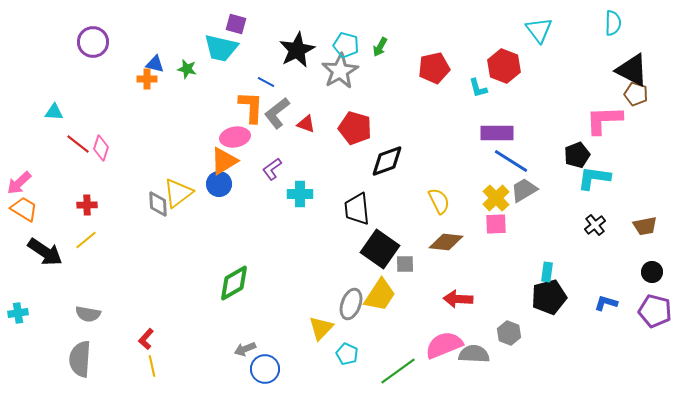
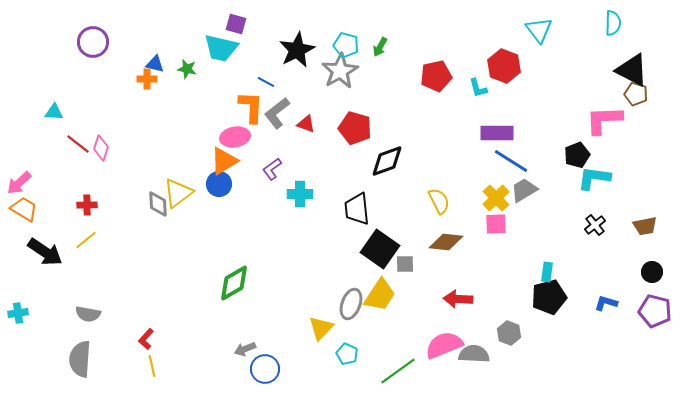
red pentagon at (434, 68): moved 2 px right, 8 px down
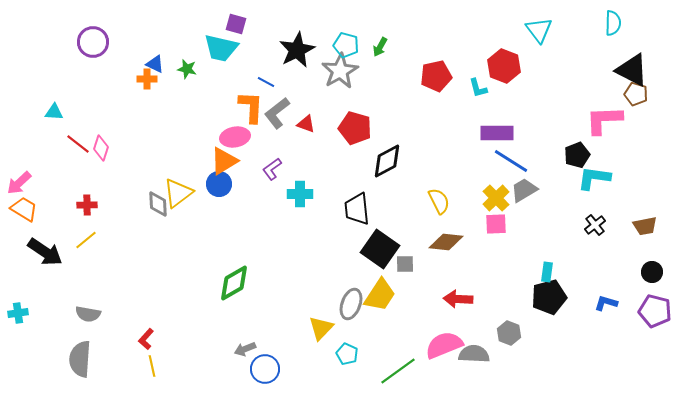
blue triangle at (155, 64): rotated 12 degrees clockwise
black diamond at (387, 161): rotated 9 degrees counterclockwise
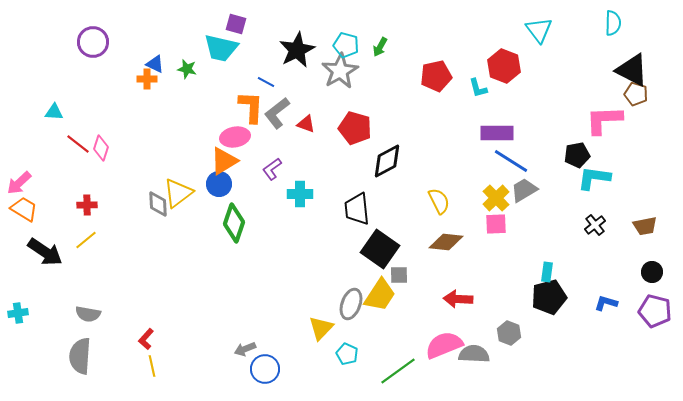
black pentagon at (577, 155): rotated 10 degrees clockwise
gray square at (405, 264): moved 6 px left, 11 px down
green diamond at (234, 283): moved 60 px up; rotated 42 degrees counterclockwise
gray semicircle at (80, 359): moved 3 px up
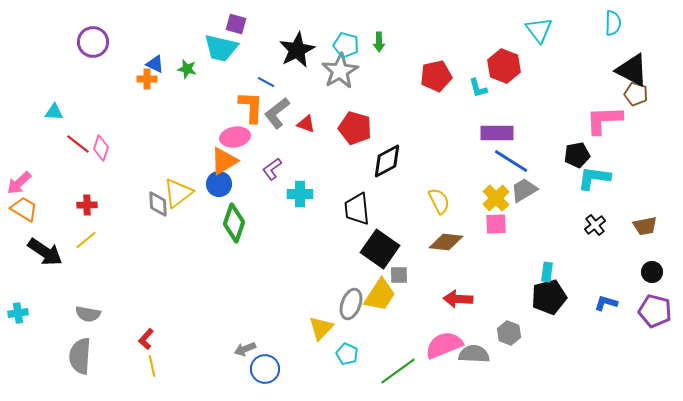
green arrow at (380, 47): moved 1 px left, 5 px up; rotated 30 degrees counterclockwise
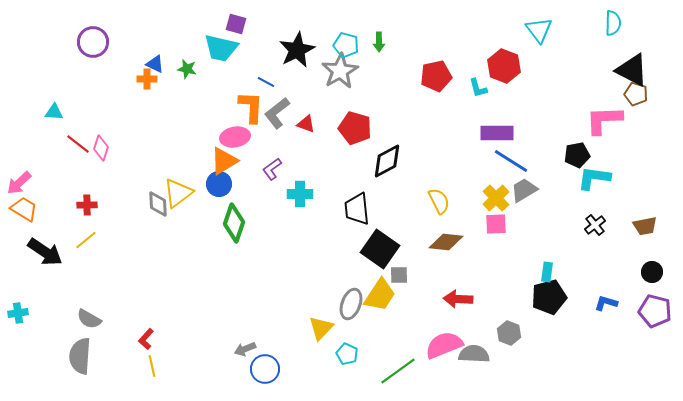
gray semicircle at (88, 314): moved 1 px right, 5 px down; rotated 20 degrees clockwise
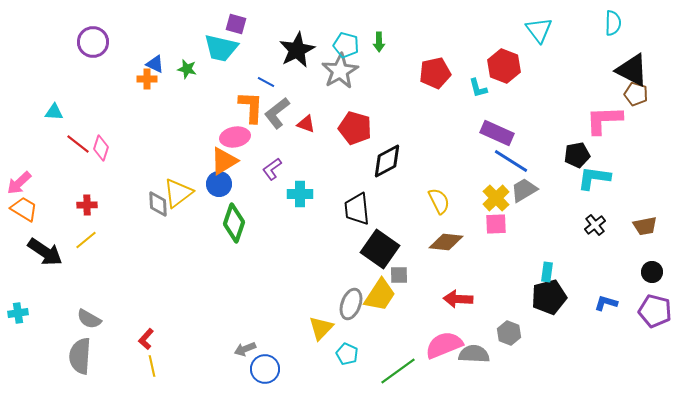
red pentagon at (436, 76): moved 1 px left, 3 px up
purple rectangle at (497, 133): rotated 24 degrees clockwise
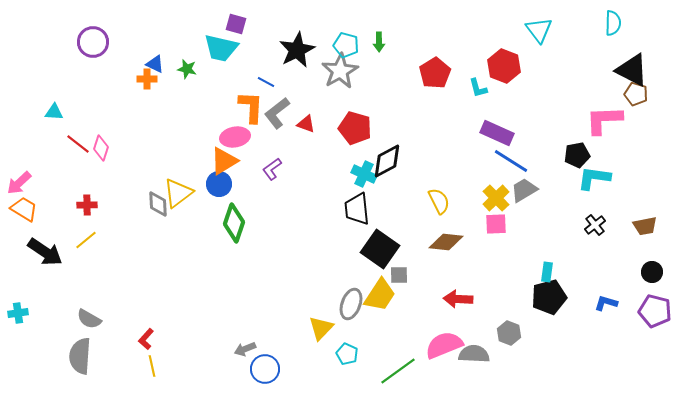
red pentagon at (435, 73): rotated 20 degrees counterclockwise
cyan cross at (300, 194): moved 64 px right, 20 px up; rotated 25 degrees clockwise
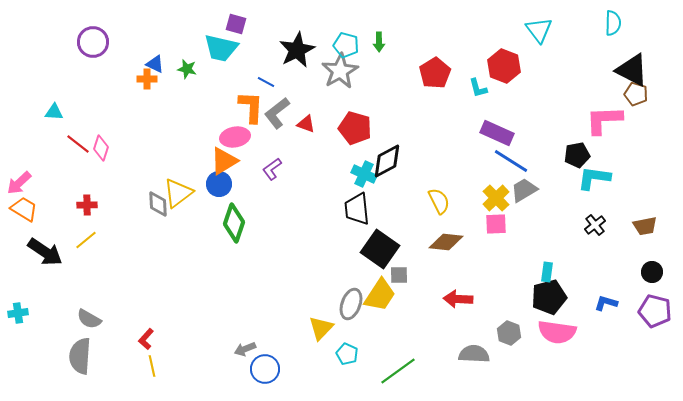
pink semicircle at (444, 345): moved 113 px right, 13 px up; rotated 150 degrees counterclockwise
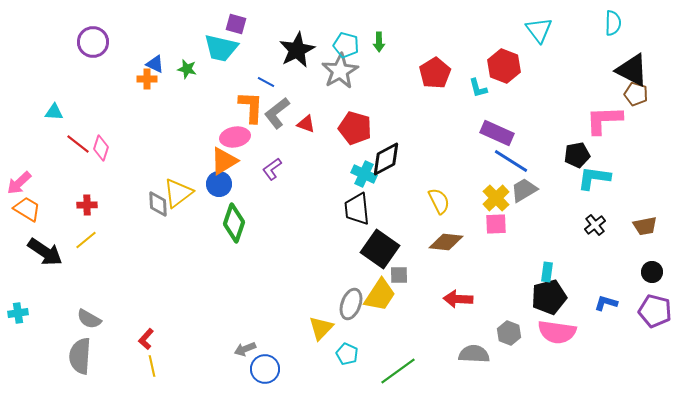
black diamond at (387, 161): moved 1 px left, 2 px up
orange trapezoid at (24, 209): moved 3 px right
